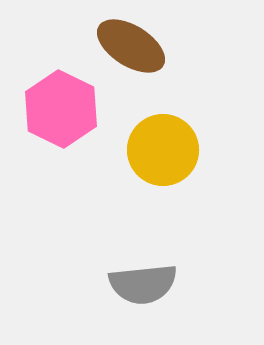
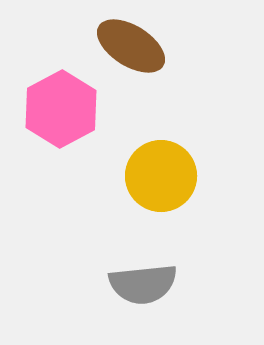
pink hexagon: rotated 6 degrees clockwise
yellow circle: moved 2 px left, 26 px down
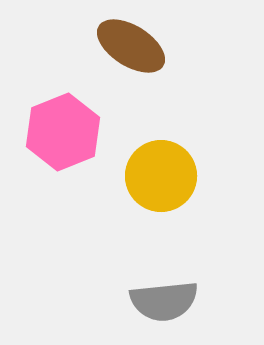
pink hexagon: moved 2 px right, 23 px down; rotated 6 degrees clockwise
gray semicircle: moved 21 px right, 17 px down
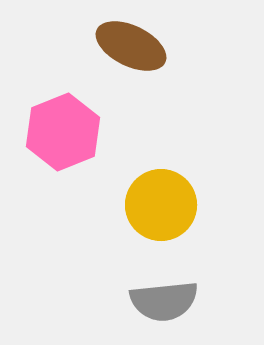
brown ellipse: rotated 6 degrees counterclockwise
yellow circle: moved 29 px down
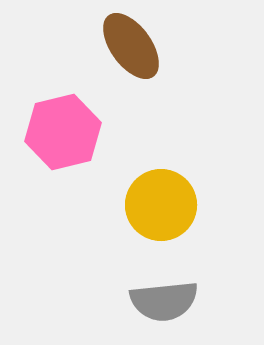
brown ellipse: rotated 28 degrees clockwise
pink hexagon: rotated 8 degrees clockwise
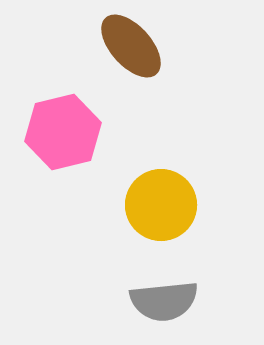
brown ellipse: rotated 6 degrees counterclockwise
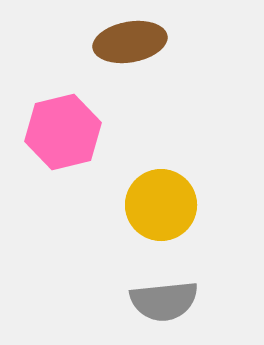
brown ellipse: moved 1 px left, 4 px up; rotated 58 degrees counterclockwise
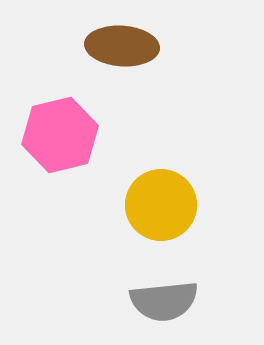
brown ellipse: moved 8 px left, 4 px down; rotated 14 degrees clockwise
pink hexagon: moved 3 px left, 3 px down
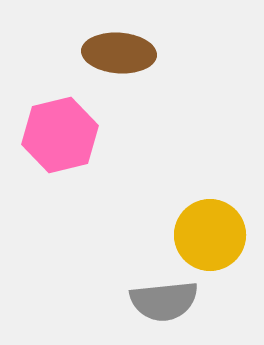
brown ellipse: moved 3 px left, 7 px down
yellow circle: moved 49 px right, 30 px down
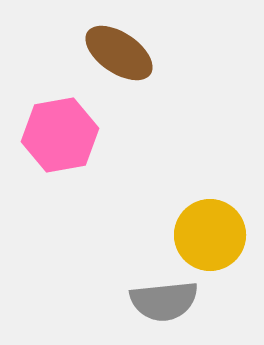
brown ellipse: rotated 30 degrees clockwise
pink hexagon: rotated 4 degrees clockwise
